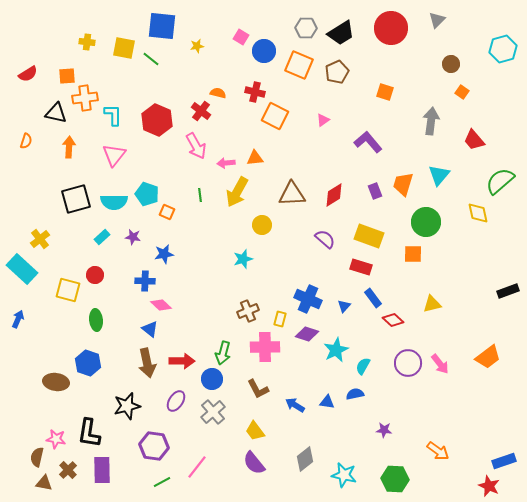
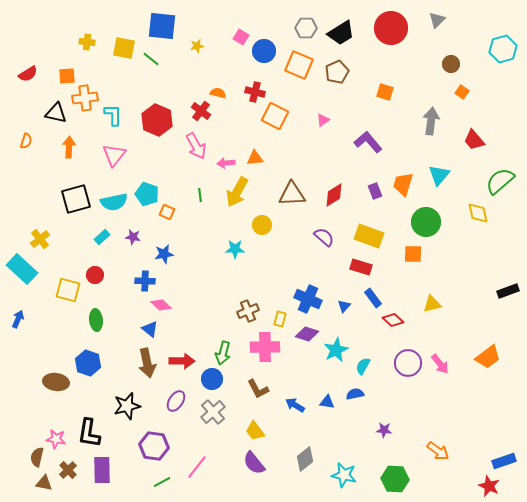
cyan semicircle at (114, 202): rotated 12 degrees counterclockwise
purple semicircle at (325, 239): moved 1 px left, 2 px up
cyan star at (243, 259): moved 8 px left, 10 px up; rotated 18 degrees clockwise
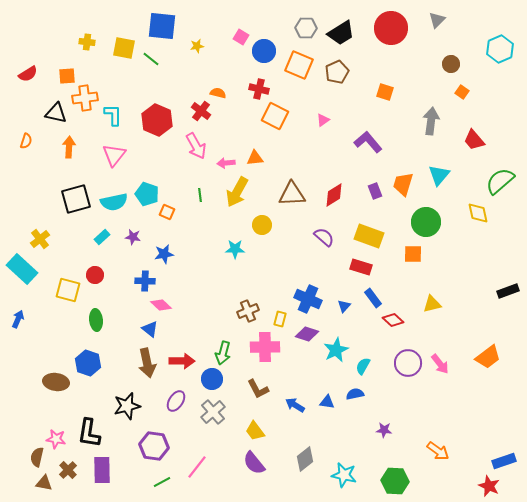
cyan hexagon at (503, 49): moved 3 px left; rotated 8 degrees counterclockwise
red cross at (255, 92): moved 4 px right, 3 px up
green hexagon at (395, 479): moved 2 px down
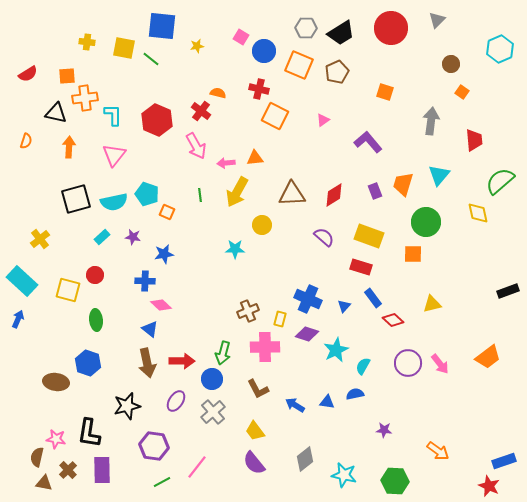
red trapezoid at (474, 140): rotated 145 degrees counterclockwise
cyan rectangle at (22, 269): moved 12 px down
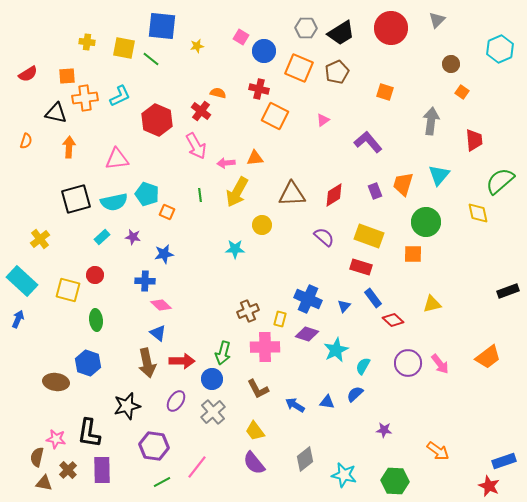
orange square at (299, 65): moved 3 px down
cyan L-shape at (113, 115): moved 7 px right, 19 px up; rotated 65 degrees clockwise
pink triangle at (114, 155): moved 3 px right, 4 px down; rotated 45 degrees clockwise
blue triangle at (150, 329): moved 8 px right, 4 px down
blue semicircle at (355, 394): rotated 30 degrees counterclockwise
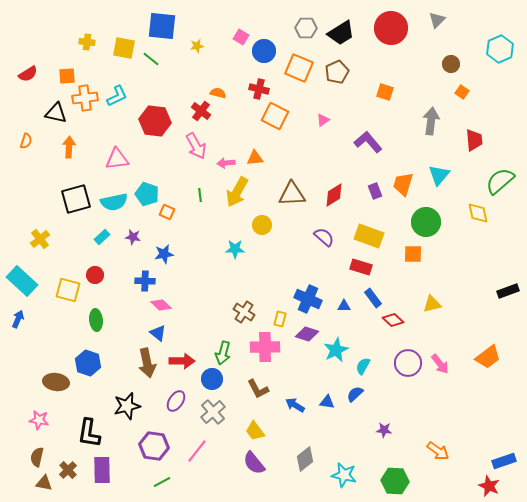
cyan L-shape at (120, 96): moved 3 px left
red hexagon at (157, 120): moved 2 px left, 1 px down; rotated 16 degrees counterclockwise
blue triangle at (344, 306): rotated 48 degrees clockwise
brown cross at (248, 311): moved 4 px left, 1 px down; rotated 35 degrees counterclockwise
pink star at (56, 439): moved 17 px left, 19 px up
pink line at (197, 467): moved 16 px up
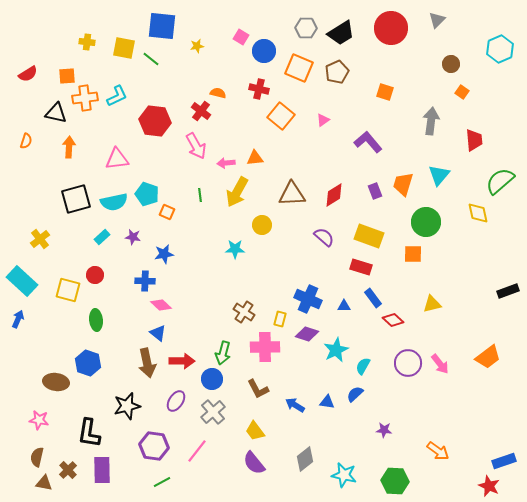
orange square at (275, 116): moved 6 px right; rotated 12 degrees clockwise
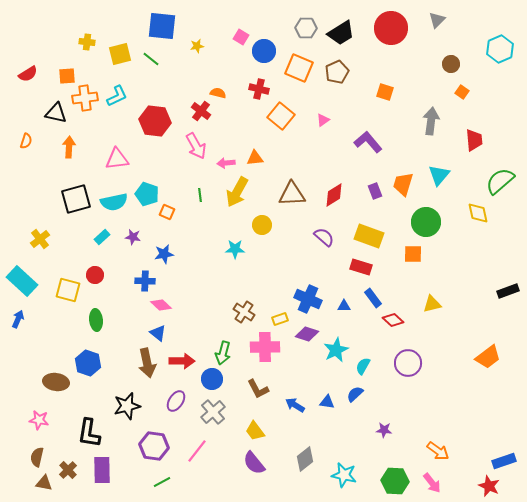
yellow square at (124, 48): moved 4 px left, 6 px down; rotated 25 degrees counterclockwise
yellow rectangle at (280, 319): rotated 56 degrees clockwise
pink arrow at (440, 364): moved 8 px left, 119 px down
